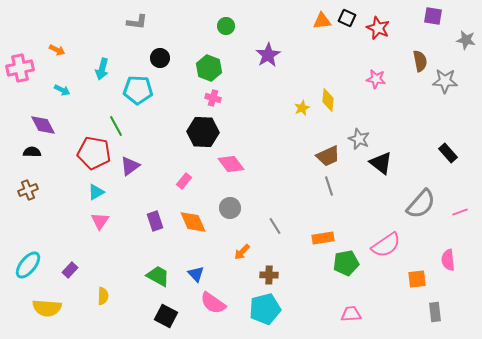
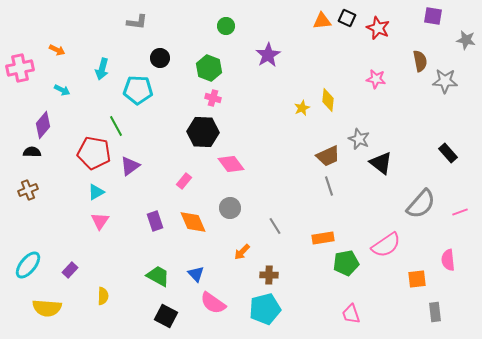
purple diamond at (43, 125): rotated 68 degrees clockwise
pink trapezoid at (351, 314): rotated 105 degrees counterclockwise
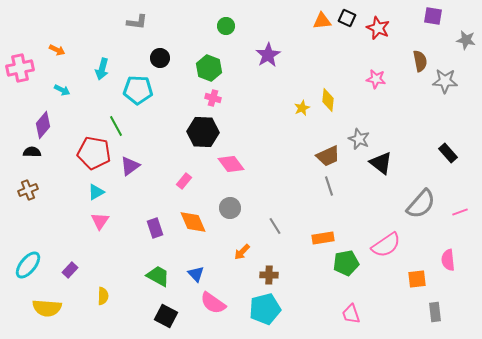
purple rectangle at (155, 221): moved 7 px down
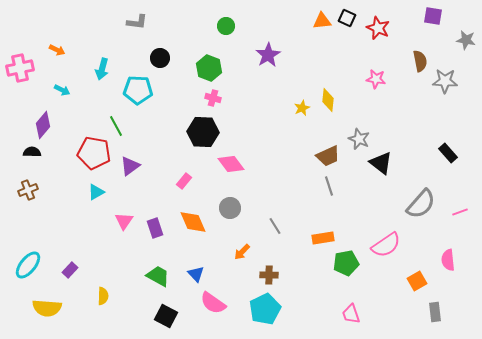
pink triangle at (100, 221): moved 24 px right
orange square at (417, 279): moved 2 px down; rotated 24 degrees counterclockwise
cyan pentagon at (265, 309): rotated 12 degrees counterclockwise
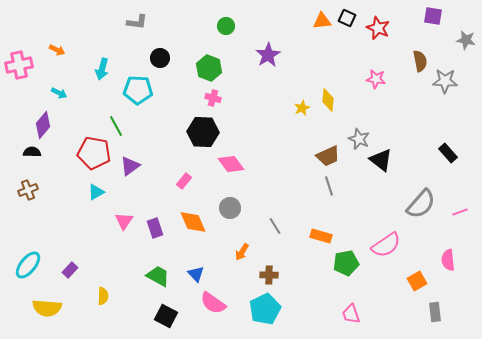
pink cross at (20, 68): moved 1 px left, 3 px up
cyan arrow at (62, 90): moved 3 px left, 3 px down
black triangle at (381, 163): moved 3 px up
orange rectangle at (323, 238): moved 2 px left, 2 px up; rotated 25 degrees clockwise
orange arrow at (242, 252): rotated 12 degrees counterclockwise
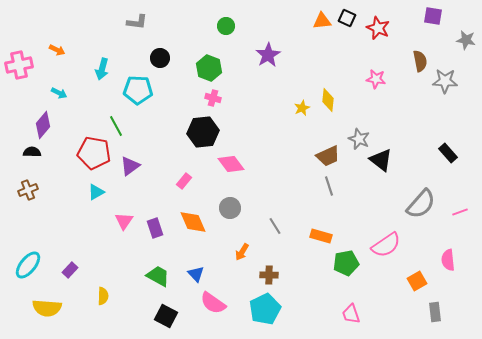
black hexagon at (203, 132): rotated 8 degrees counterclockwise
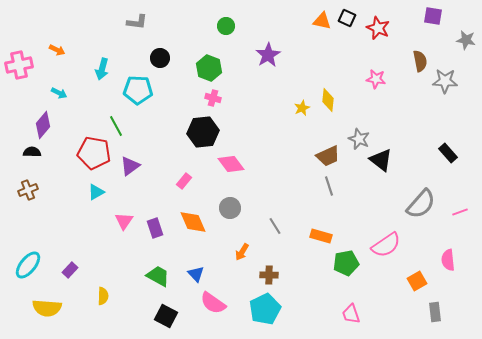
orange triangle at (322, 21): rotated 18 degrees clockwise
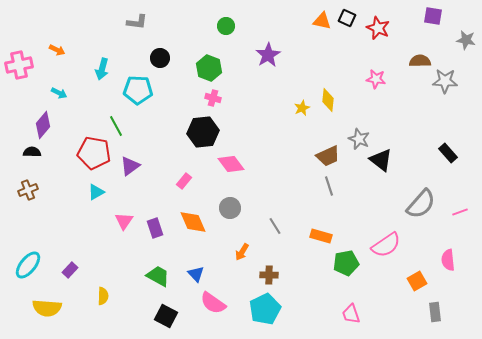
brown semicircle at (420, 61): rotated 80 degrees counterclockwise
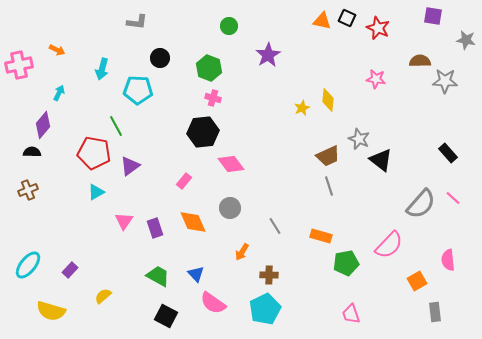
green circle at (226, 26): moved 3 px right
cyan arrow at (59, 93): rotated 91 degrees counterclockwise
pink line at (460, 212): moved 7 px left, 14 px up; rotated 63 degrees clockwise
pink semicircle at (386, 245): moved 3 px right; rotated 12 degrees counterclockwise
yellow semicircle at (103, 296): rotated 132 degrees counterclockwise
yellow semicircle at (47, 308): moved 4 px right, 3 px down; rotated 12 degrees clockwise
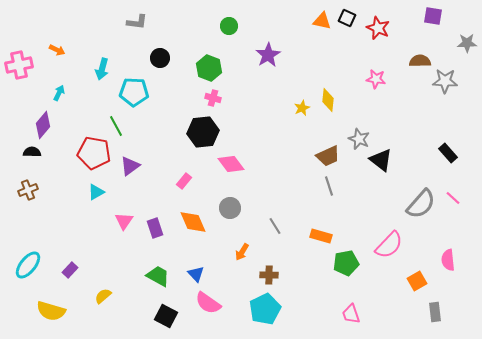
gray star at (466, 40): moved 1 px right, 3 px down; rotated 12 degrees counterclockwise
cyan pentagon at (138, 90): moved 4 px left, 2 px down
pink semicircle at (213, 303): moved 5 px left
